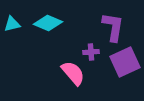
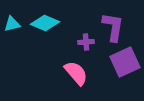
cyan diamond: moved 3 px left
purple cross: moved 5 px left, 10 px up
pink semicircle: moved 3 px right
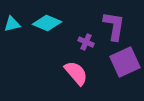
cyan diamond: moved 2 px right
purple L-shape: moved 1 px right, 1 px up
purple cross: rotated 28 degrees clockwise
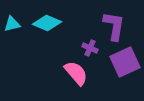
purple cross: moved 4 px right, 6 px down
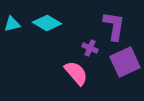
cyan diamond: rotated 8 degrees clockwise
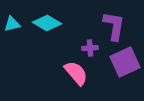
purple cross: rotated 28 degrees counterclockwise
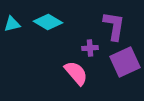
cyan diamond: moved 1 px right, 1 px up
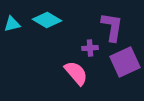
cyan diamond: moved 1 px left, 2 px up
purple L-shape: moved 2 px left, 1 px down
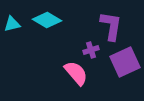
purple L-shape: moved 1 px left, 1 px up
purple cross: moved 1 px right, 2 px down; rotated 14 degrees counterclockwise
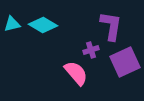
cyan diamond: moved 4 px left, 5 px down
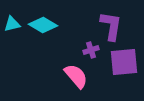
purple square: moved 1 px left; rotated 20 degrees clockwise
pink semicircle: moved 3 px down
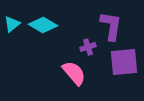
cyan triangle: rotated 24 degrees counterclockwise
purple cross: moved 3 px left, 3 px up
pink semicircle: moved 2 px left, 3 px up
